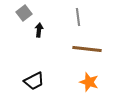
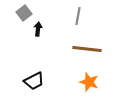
gray line: moved 1 px up; rotated 18 degrees clockwise
black arrow: moved 1 px left, 1 px up
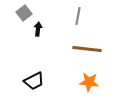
orange star: rotated 12 degrees counterclockwise
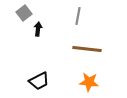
black trapezoid: moved 5 px right
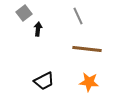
gray line: rotated 36 degrees counterclockwise
black trapezoid: moved 5 px right
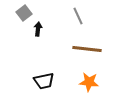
black trapezoid: rotated 15 degrees clockwise
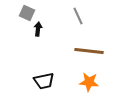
gray square: moved 3 px right; rotated 28 degrees counterclockwise
brown line: moved 2 px right, 2 px down
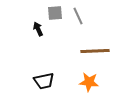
gray square: moved 28 px right; rotated 28 degrees counterclockwise
black arrow: rotated 32 degrees counterclockwise
brown line: moved 6 px right; rotated 8 degrees counterclockwise
